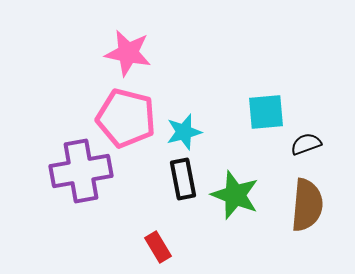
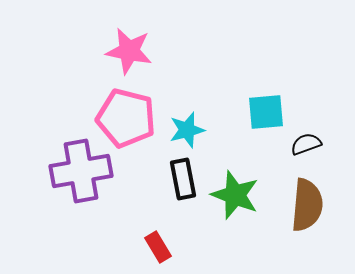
pink star: moved 1 px right, 2 px up
cyan star: moved 3 px right, 2 px up
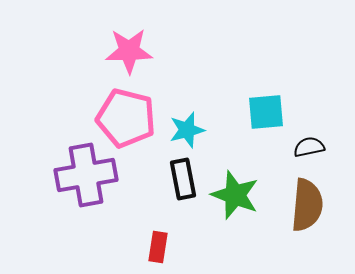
pink star: rotated 12 degrees counterclockwise
black semicircle: moved 3 px right, 3 px down; rotated 8 degrees clockwise
purple cross: moved 5 px right, 4 px down
red rectangle: rotated 40 degrees clockwise
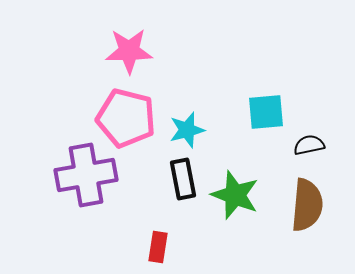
black semicircle: moved 2 px up
